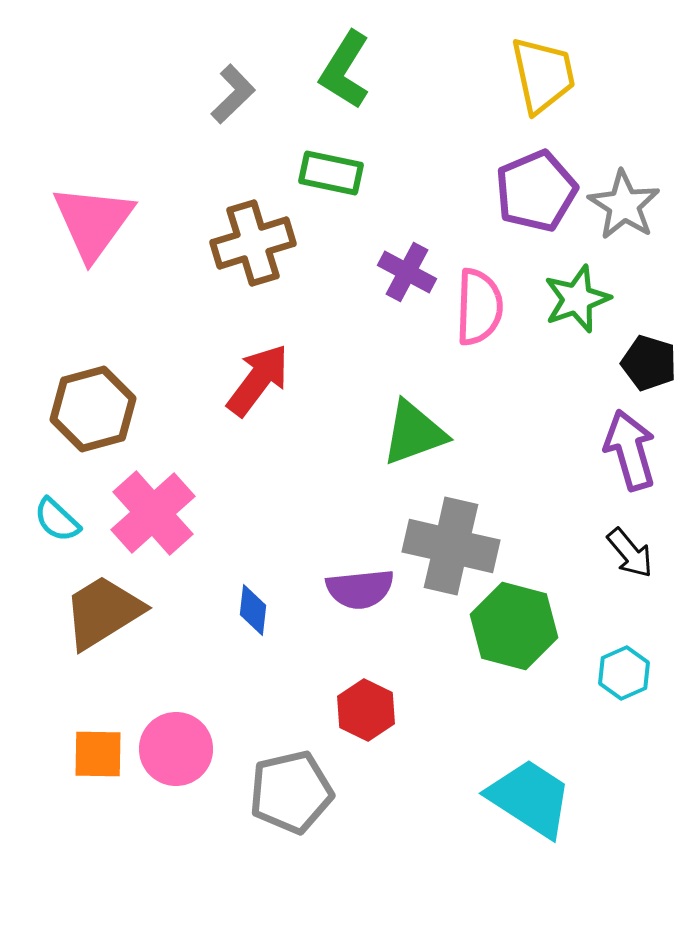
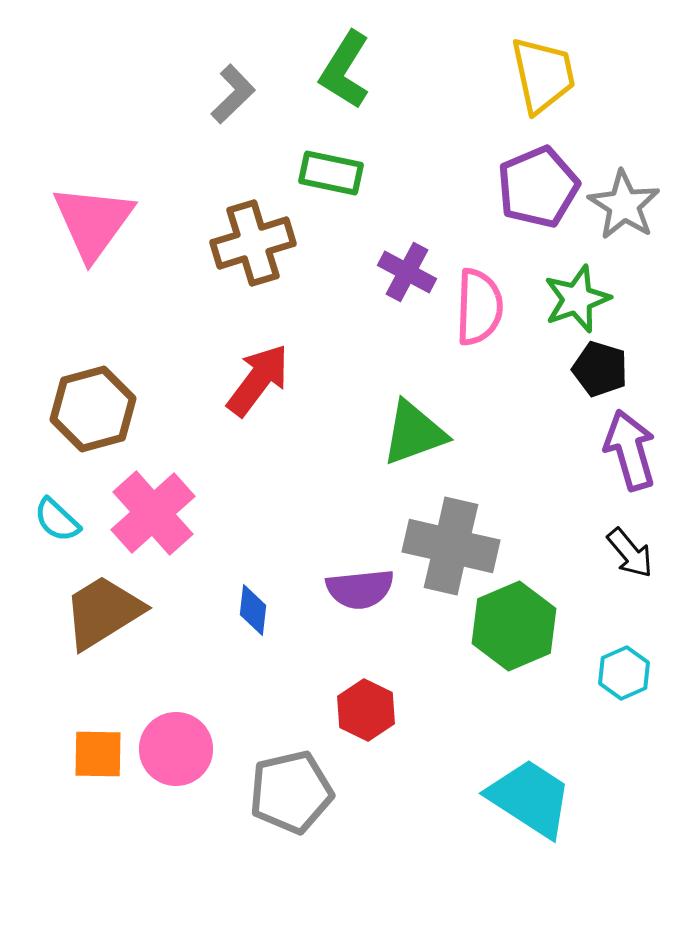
purple pentagon: moved 2 px right, 4 px up
black pentagon: moved 49 px left, 6 px down
green hexagon: rotated 22 degrees clockwise
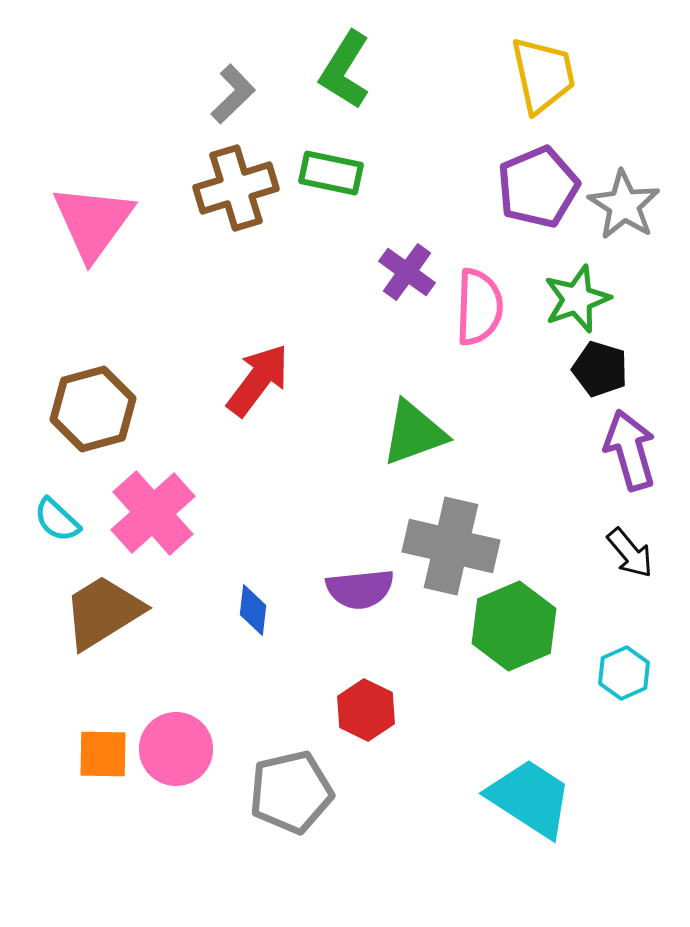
brown cross: moved 17 px left, 55 px up
purple cross: rotated 8 degrees clockwise
orange square: moved 5 px right
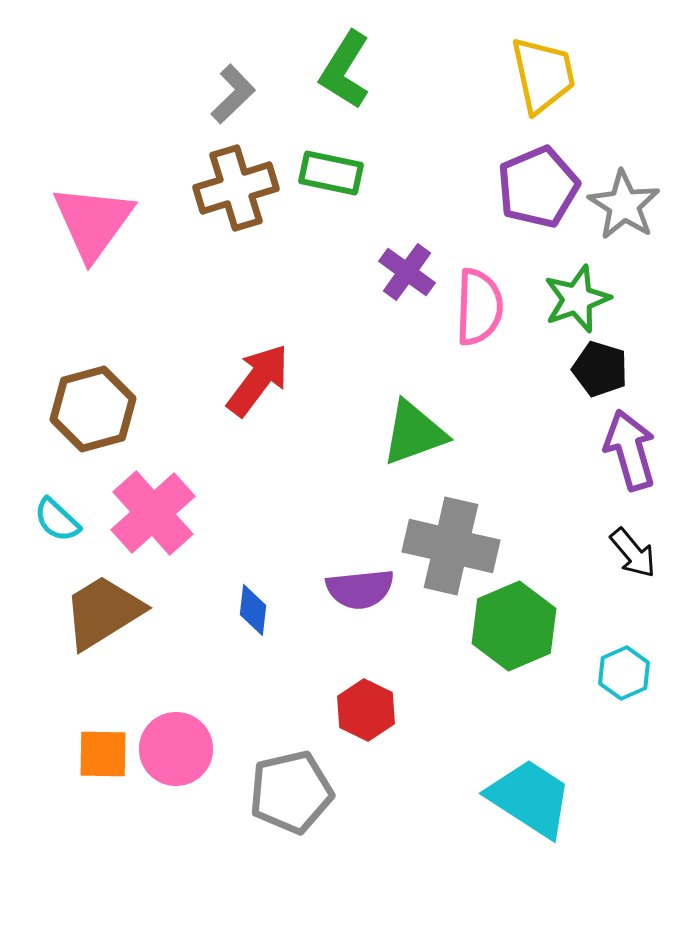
black arrow: moved 3 px right
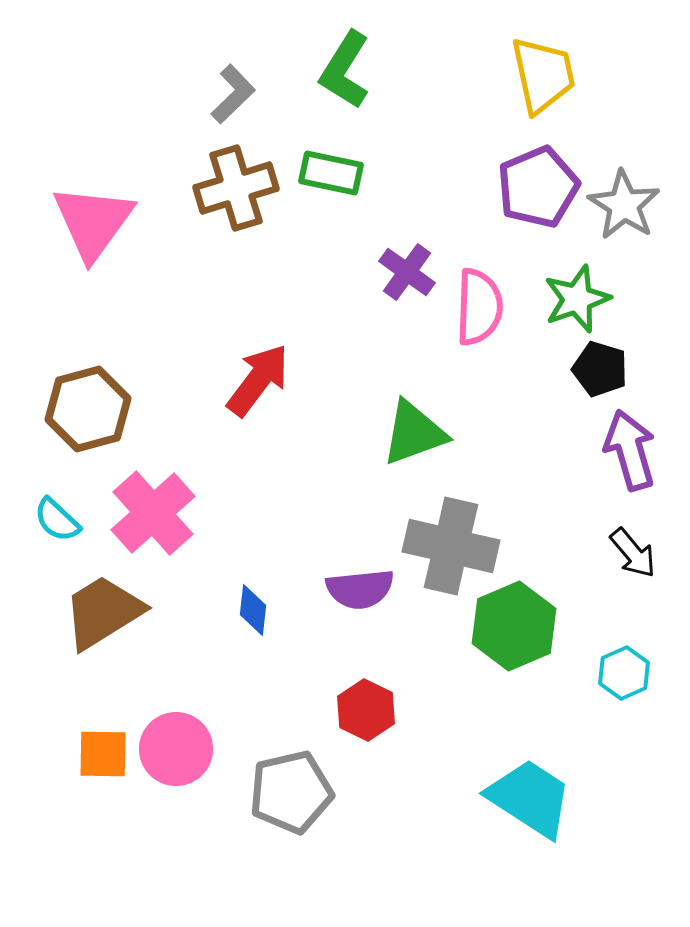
brown hexagon: moved 5 px left
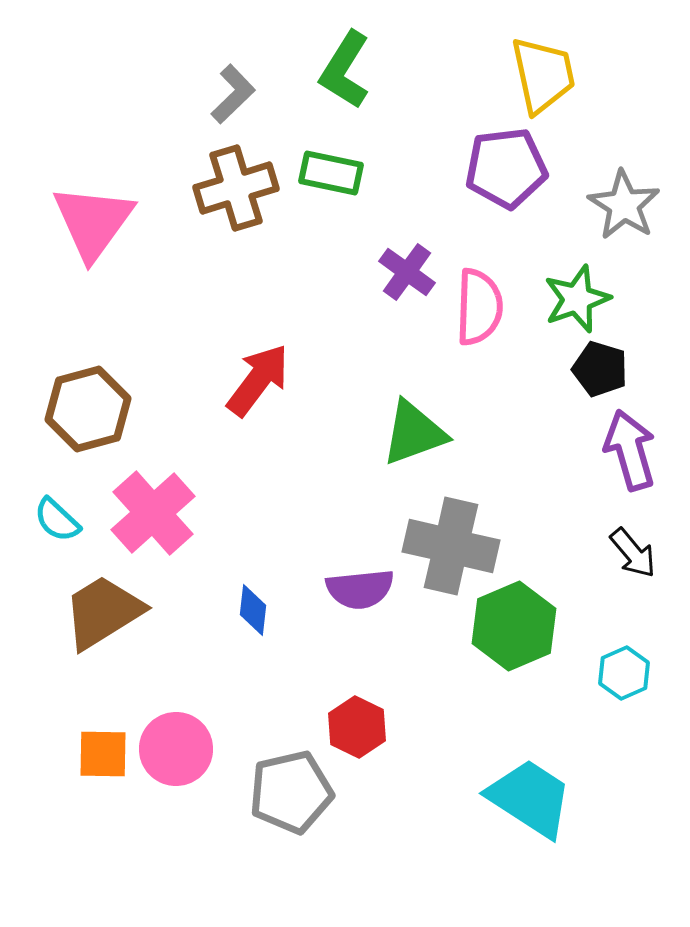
purple pentagon: moved 32 px left, 19 px up; rotated 16 degrees clockwise
red hexagon: moved 9 px left, 17 px down
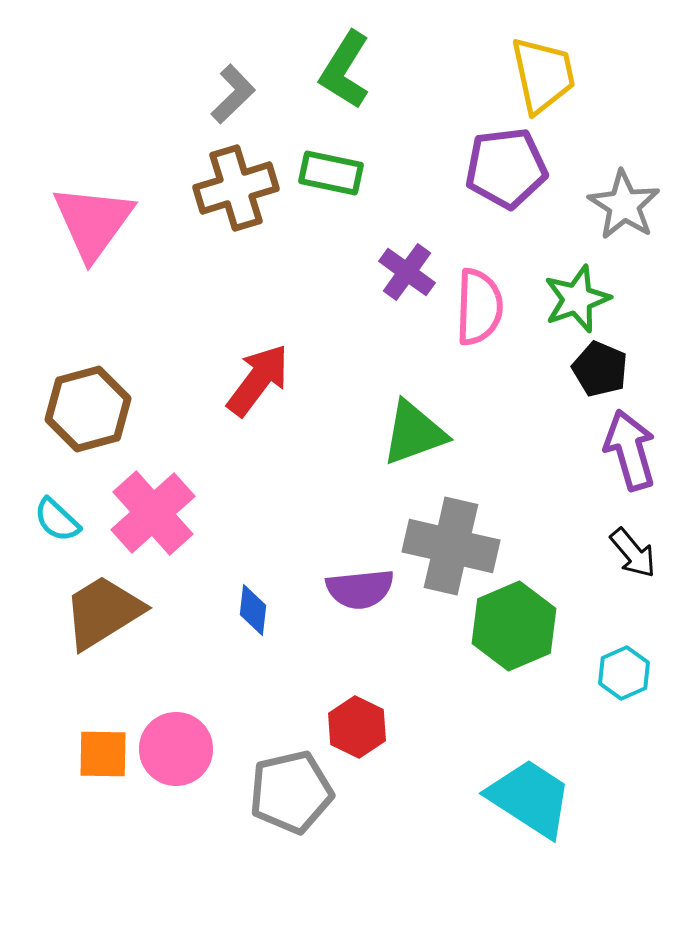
black pentagon: rotated 6 degrees clockwise
